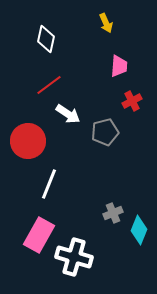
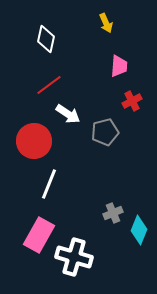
red circle: moved 6 px right
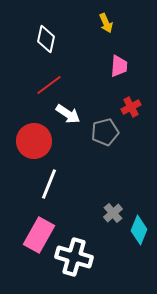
red cross: moved 1 px left, 6 px down
gray cross: rotated 18 degrees counterclockwise
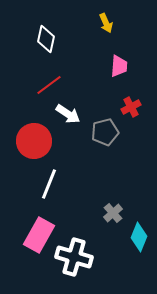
cyan diamond: moved 7 px down
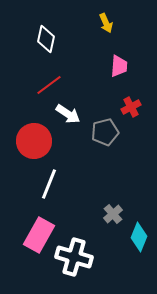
gray cross: moved 1 px down
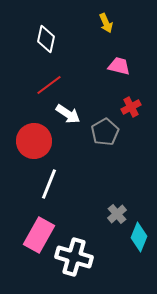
pink trapezoid: rotated 80 degrees counterclockwise
gray pentagon: rotated 16 degrees counterclockwise
gray cross: moved 4 px right
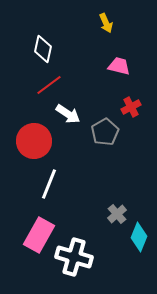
white diamond: moved 3 px left, 10 px down
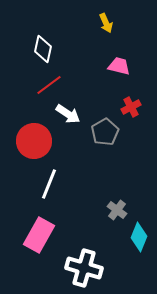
gray cross: moved 4 px up; rotated 12 degrees counterclockwise
white cross: moved 10 px right, 11 px down
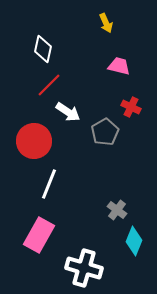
red line: rotated 8 degrees counterclockwise
red cross: rotated 36 degrees counterclockwise
white arrow: moved 2 px up
cyan diamond: moved 5 px left, 4 px down
